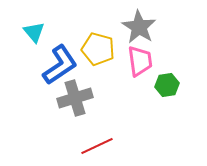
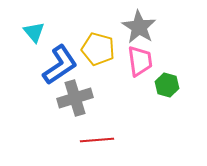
green hexagon: rotated 25 degrees clockwise
red line: moved 6 px up; rotated 20 degrees clockwise
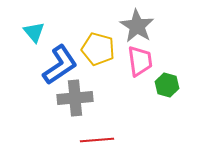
gray star: moved 2 px left, 1 px up
gray cross: rotated 12 degrees clockwise
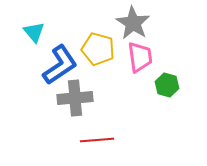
gray star: moved 4 px left, 3 px up
pink trapezoid: moved 4 px up
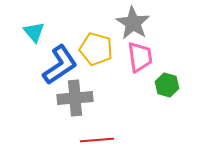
yellow pentagon: moved 2 px left
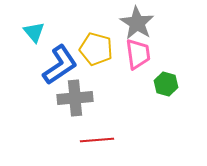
gray star: moved 4 px right
pink trapezoid: moved 2 px left, 3 px up
green hexagon: moved 1 px left, 1 px up
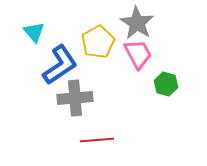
yellow pentagon: moved 2 px right, 7 px up; rotated 28 degrees clockwise
pink trapezoid: rotated 20 degrees counterclockwise
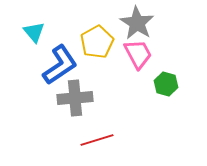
yellow pentagon: moved 1 px left
red line: rotated 12 degrees counterclockwise
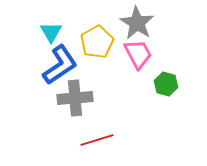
cyan triangle: moved 17 px right; rotated 10 degrees clockwise
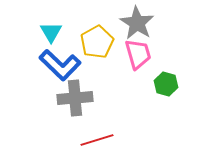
pink trapezoid: rotated 12 degrees clockwise
blue L-shape: rotated 78 degrees clockwise
